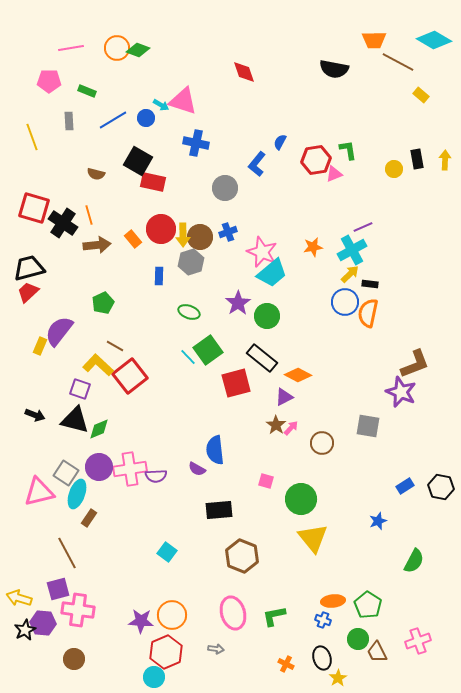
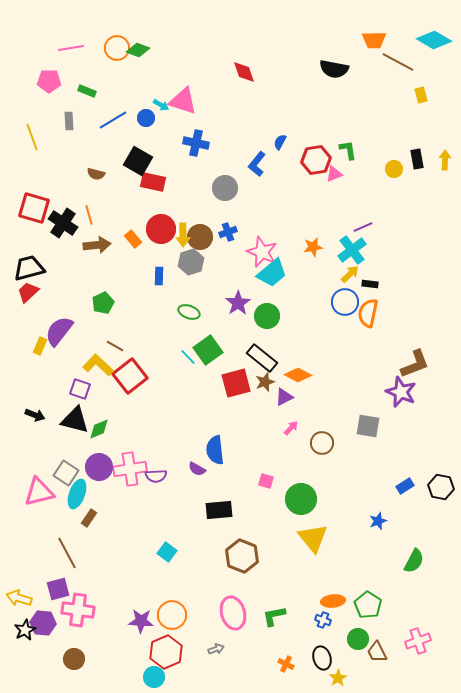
yellow rectangle at (421, 95): rotated 35 degrees clockwise
cyan cross at (352, 250): rotated 8 degrees counterclockwise
brown star at (276, 425): moved 11 px left, 43 px up; rotated 18 degrees clockwise
gray arrow at (216, 649): rotated 28 degrees counterclockwise
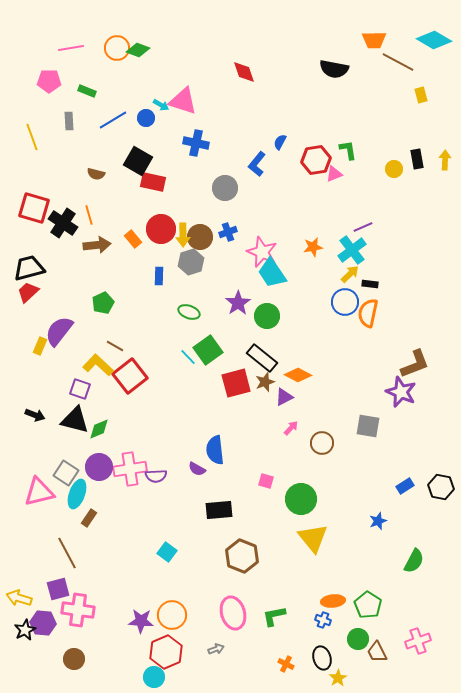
cyan trapezoid at (272, 273): rotated 96 degrees clockwise
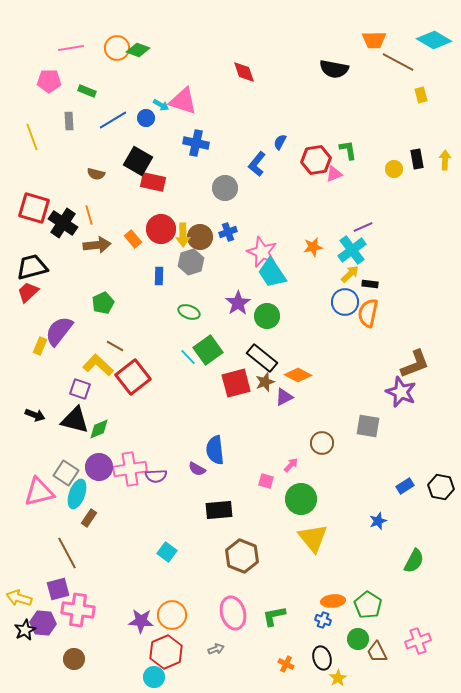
black trapezoid at (29, 268): moved 3 px right, 1 px up
red square at (130, 376): moved 3 px right, 1 px down
pink arrow at (291, 428): moved 37 px down
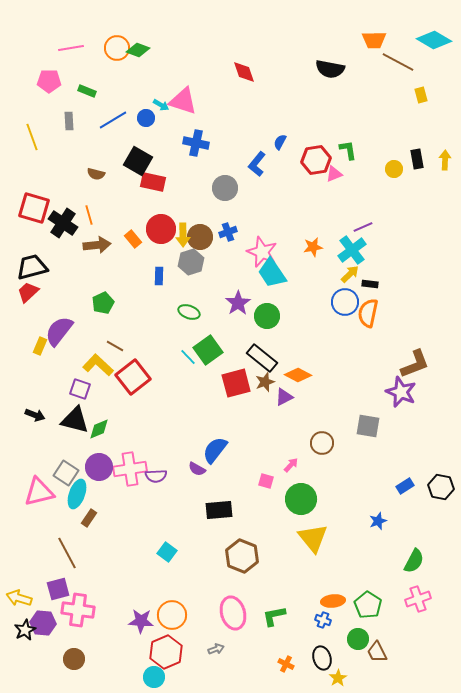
black semicircle at (334, 69): moved 4 px left
blue semicircle at (215, 450): rotated 44 degrees clockwise
pink cross at (418, 641): moved 42 px up
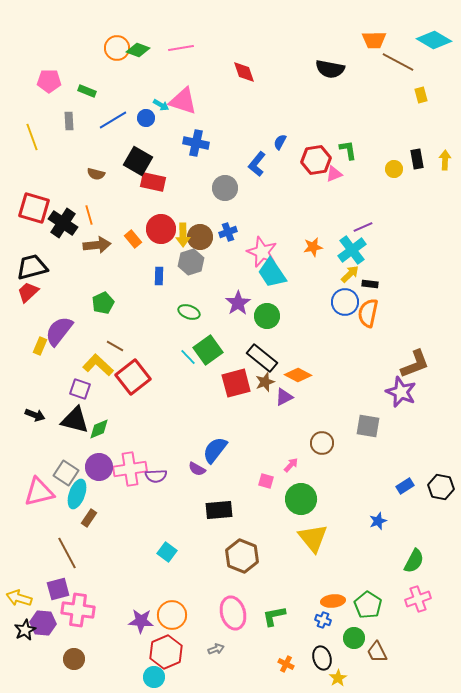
pink line at (71, 48): moved 110 px right
green circle at (358, 639): moved 4 px left, 1 px up
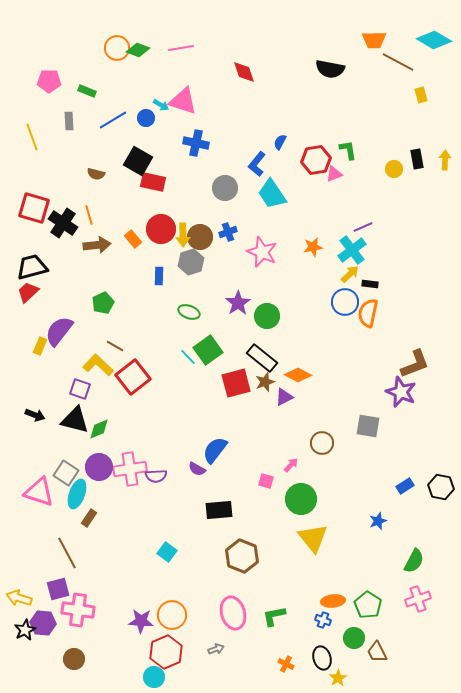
cyan trapezoid at (272, 273): moved 79 px up
pink triangle at (39, 492): rotated 32 degrees clockwise
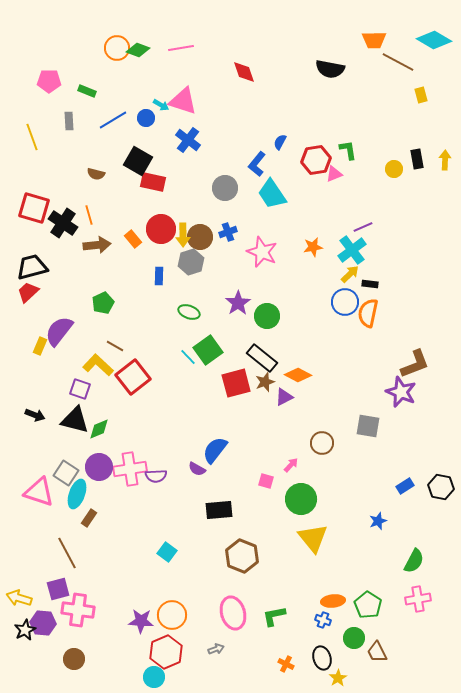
blue cross at (196, 143): moved 8 px left, 3 px up; rotated 25 degrees clockwise
pink cross at (418, 599): rotated 10 degrees clockwise
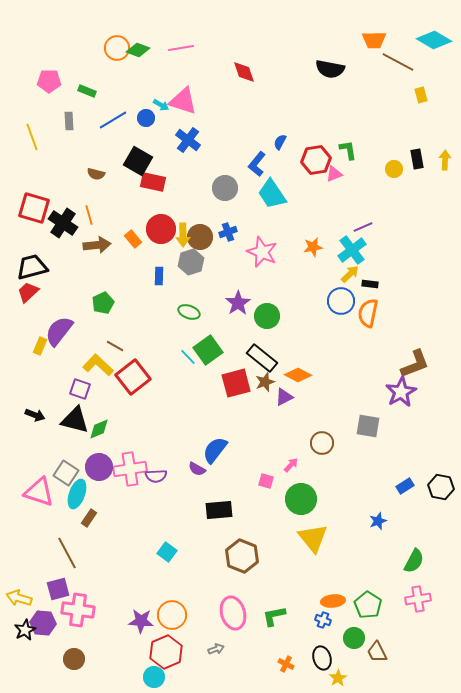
blue circle at (345, 302): moved 4 px left, 1 px up
purple star at (401, 392): rotated 20 degrees clockwise
